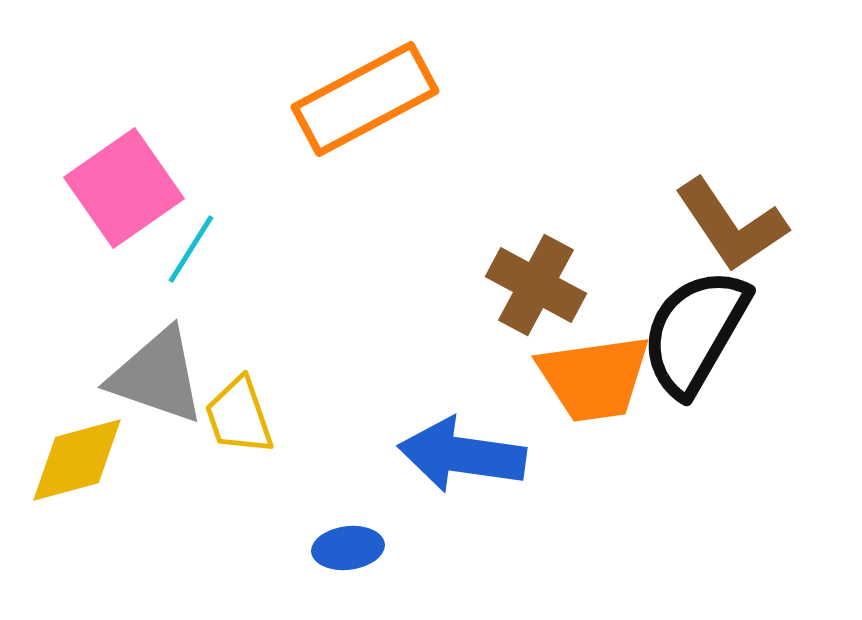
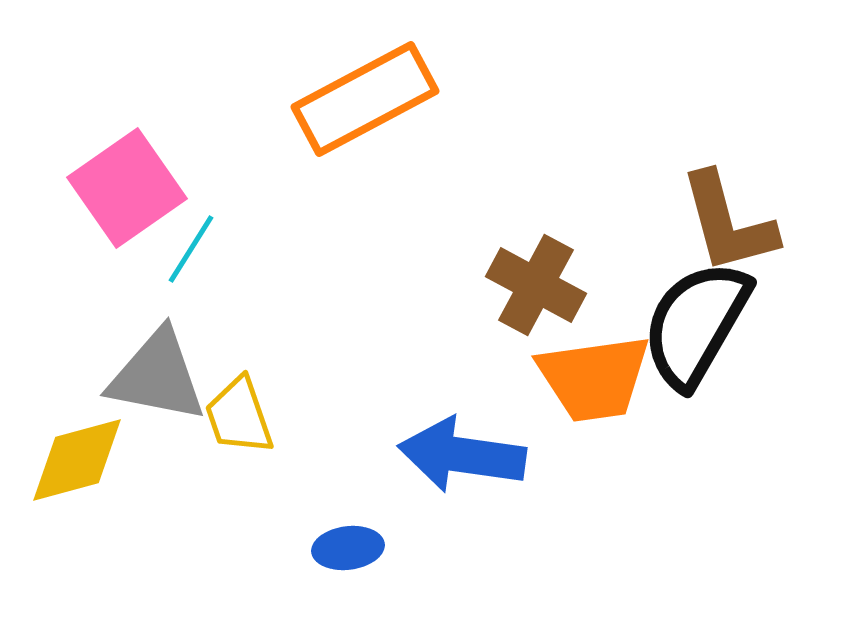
pink square: moved 3 px right
brown L-shape: moved 3 px left, 2 px up; rotated 19 degrees clockwise
black semicircle: moved 1 px right, 8 px up
gray triangle: rotated 8 degrees counterclockwise
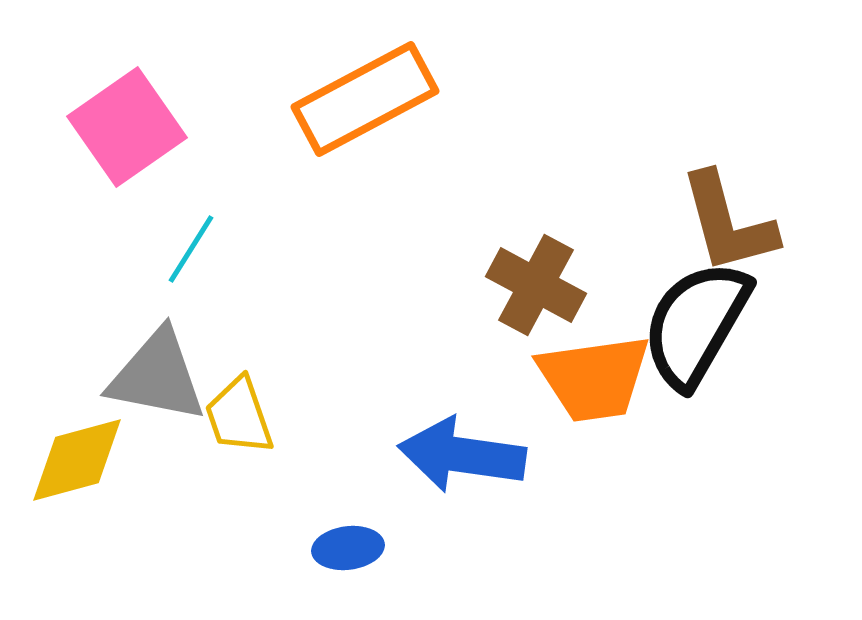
pink square: moved 61 px up
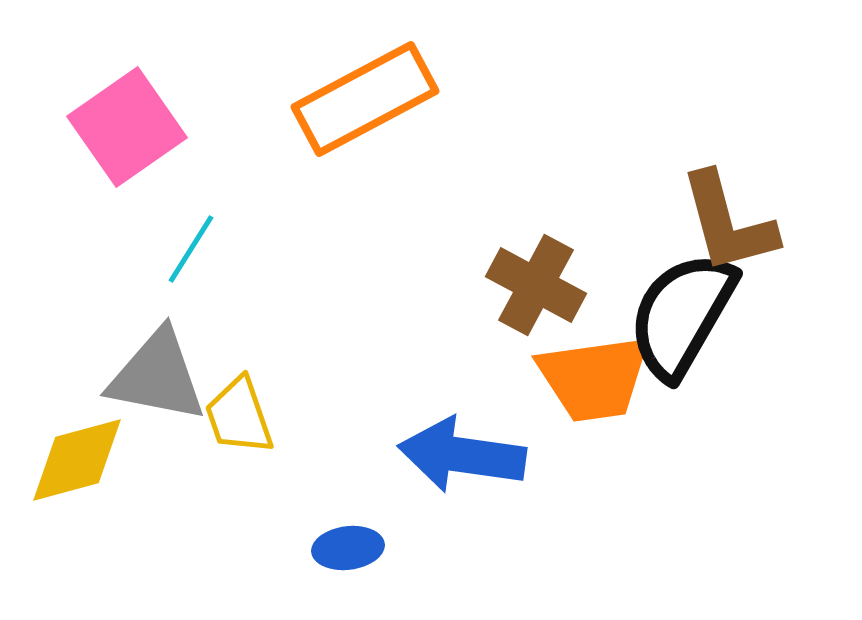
black semicircle: moved 14 px left, 9 px up
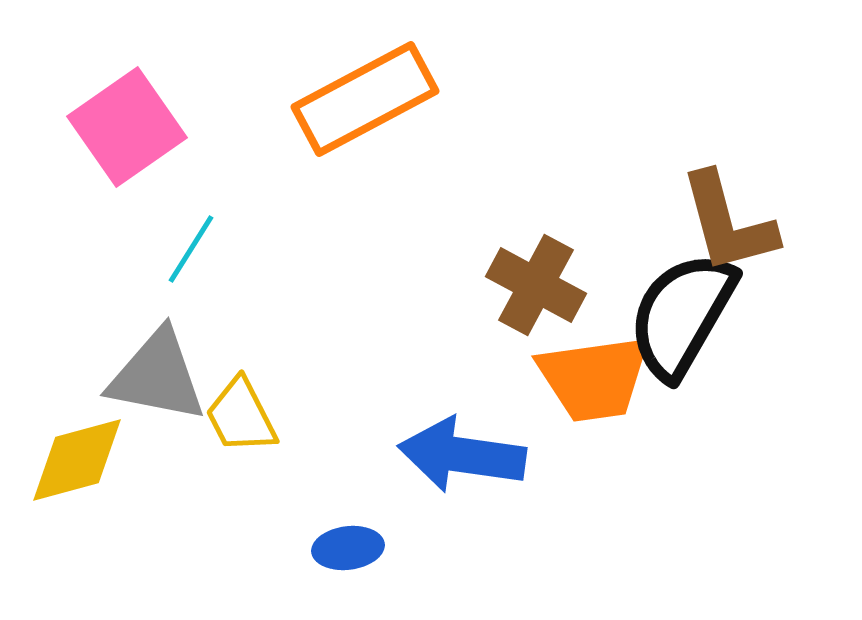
yellow trapezoid: moved 2 px right; rotated 8 degrees counterclockwise
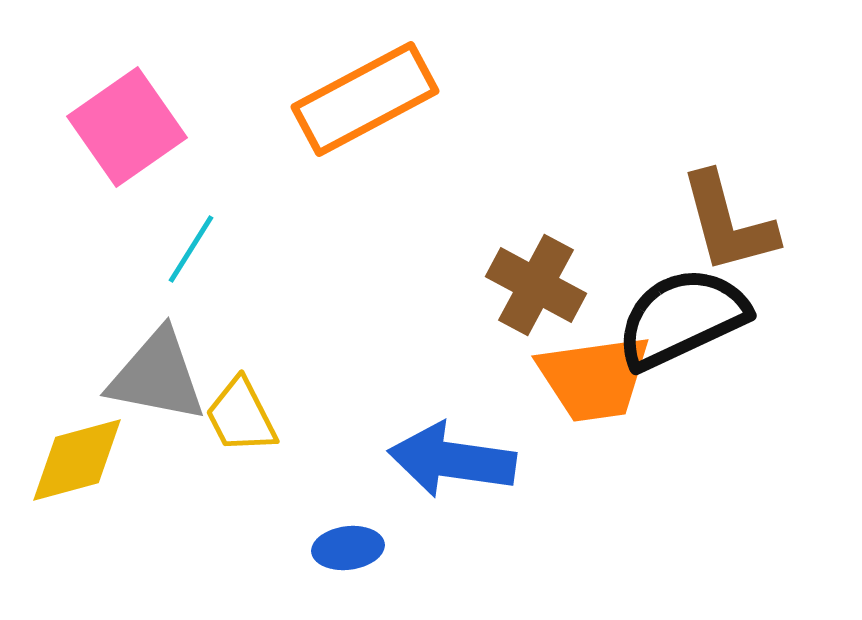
black semicircle: moved 3 px down; rotated 35 degrees clockwise
blue arrow: moved 10 px left, 5 px down
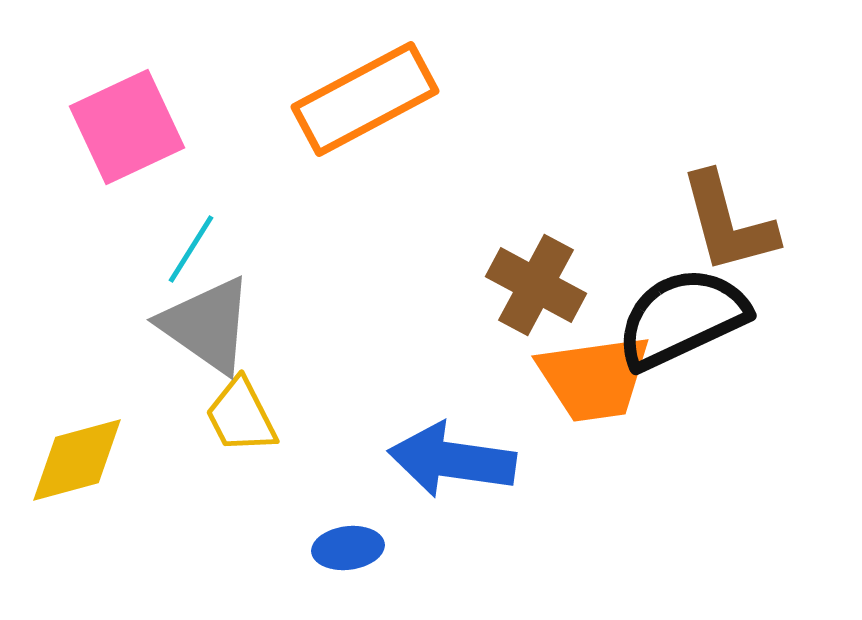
pink square: rotated 10 degrees clockwise
gray triangle: moved 50 px right, 51 px up; rotated 24 degrees clockwise
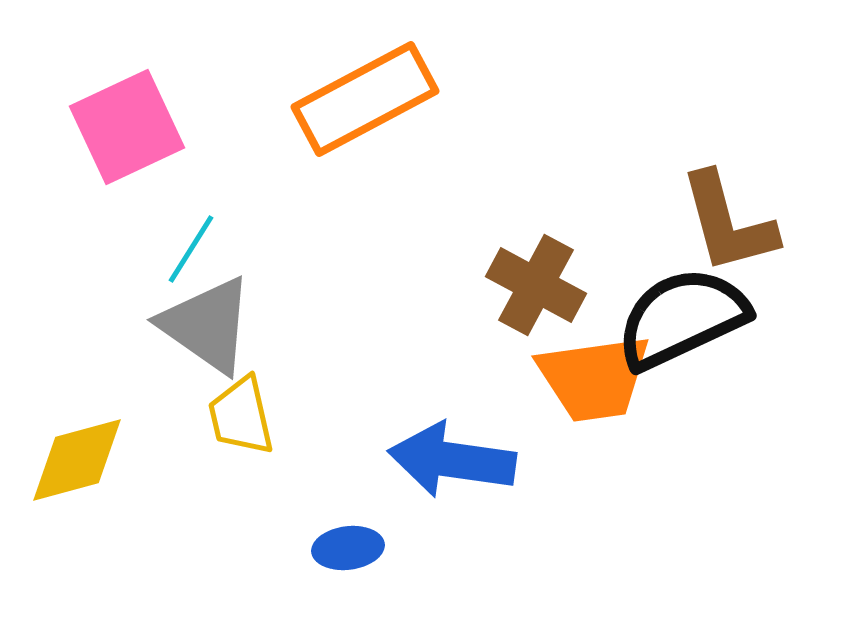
yellow trapezoid: rotated 14 degrees clockwise
